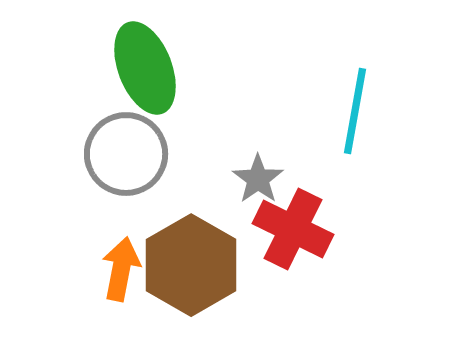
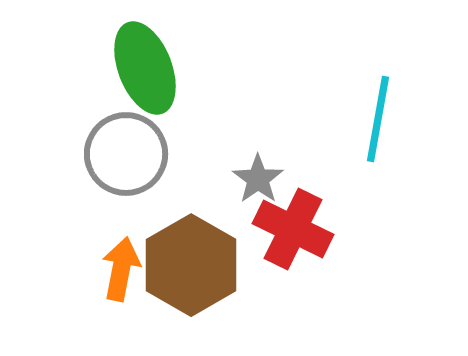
cyan line: moved 23 px right, 8 px down
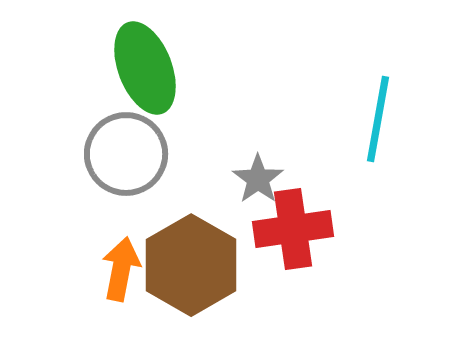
red cross: rotated 34 degrees counterclockwise
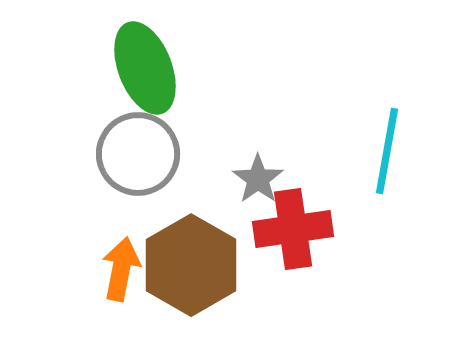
cyan line: moved 9 px right, 32 px down
gray circle: moved 12 px right
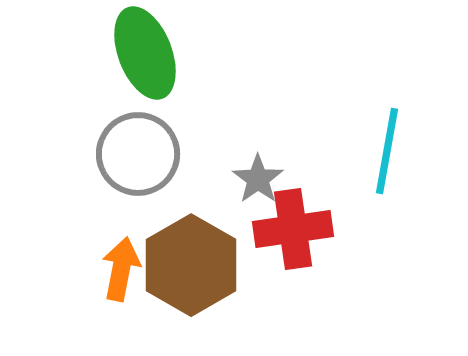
green ellipse: moved 15 px up
